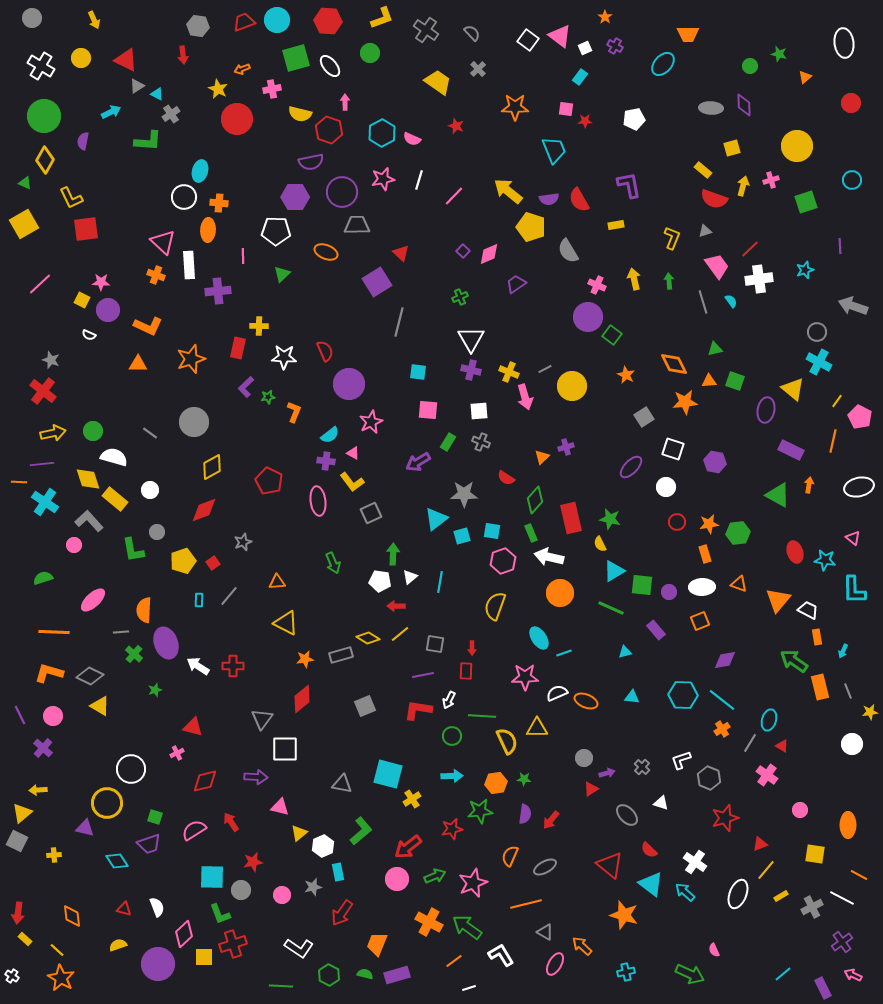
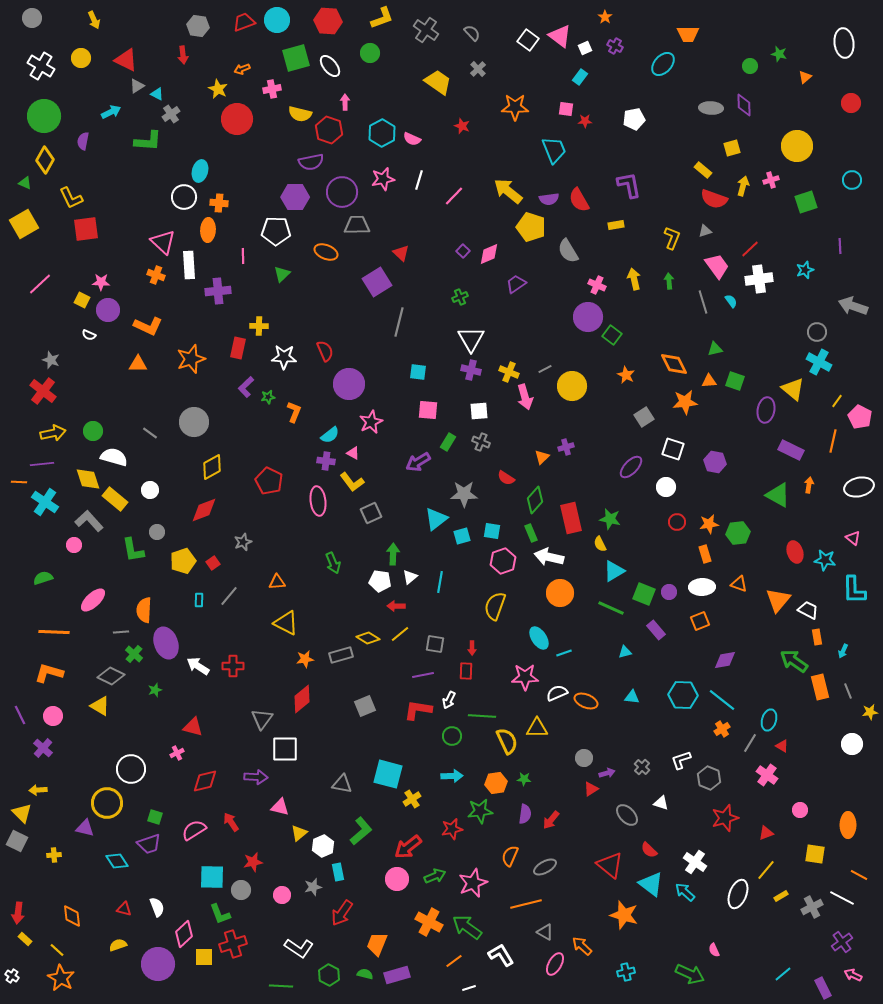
red star at (456, 126): moved 6 px right
green square at (642, 585): moved 2 px right, 9 px down; rotated 15 degrees clockwise
gray diamond at (90, 676): moved 21 px right
yellow triangle at (22, 813): rotated 35 degrees counterclockwise
red triangle at (760, 844): moved 6 px right, 11 px up
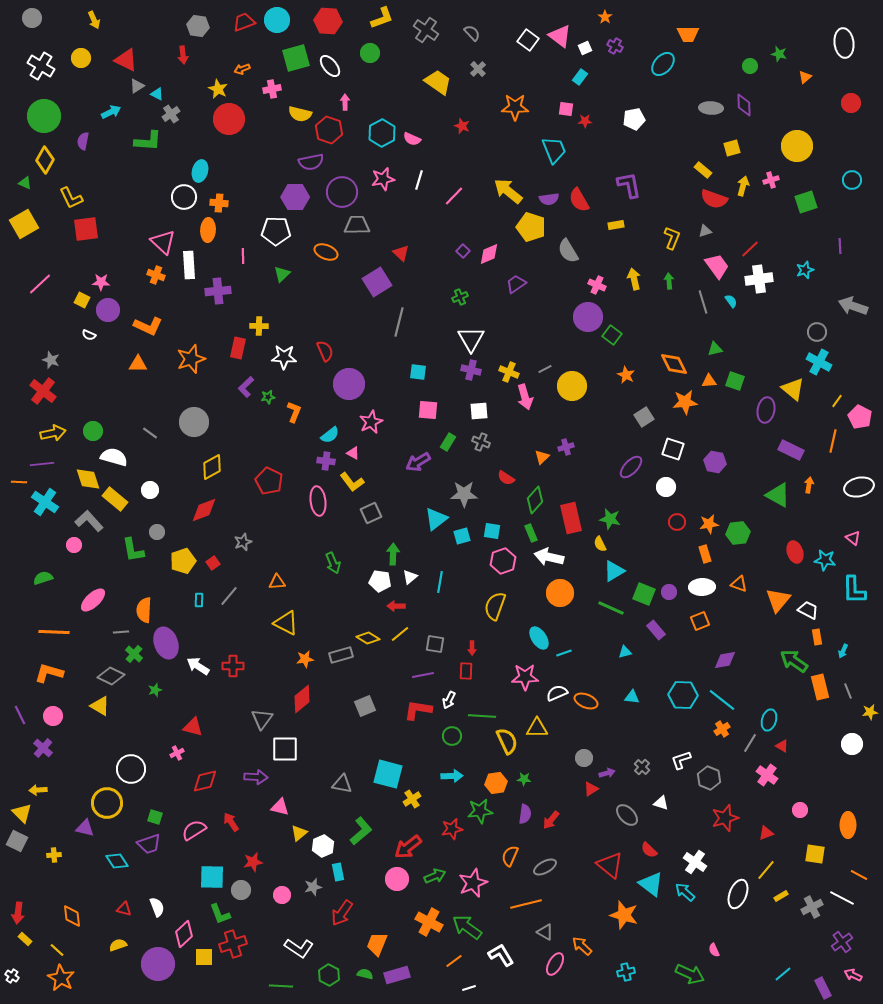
red circle at (237, 119): moved 8 px left
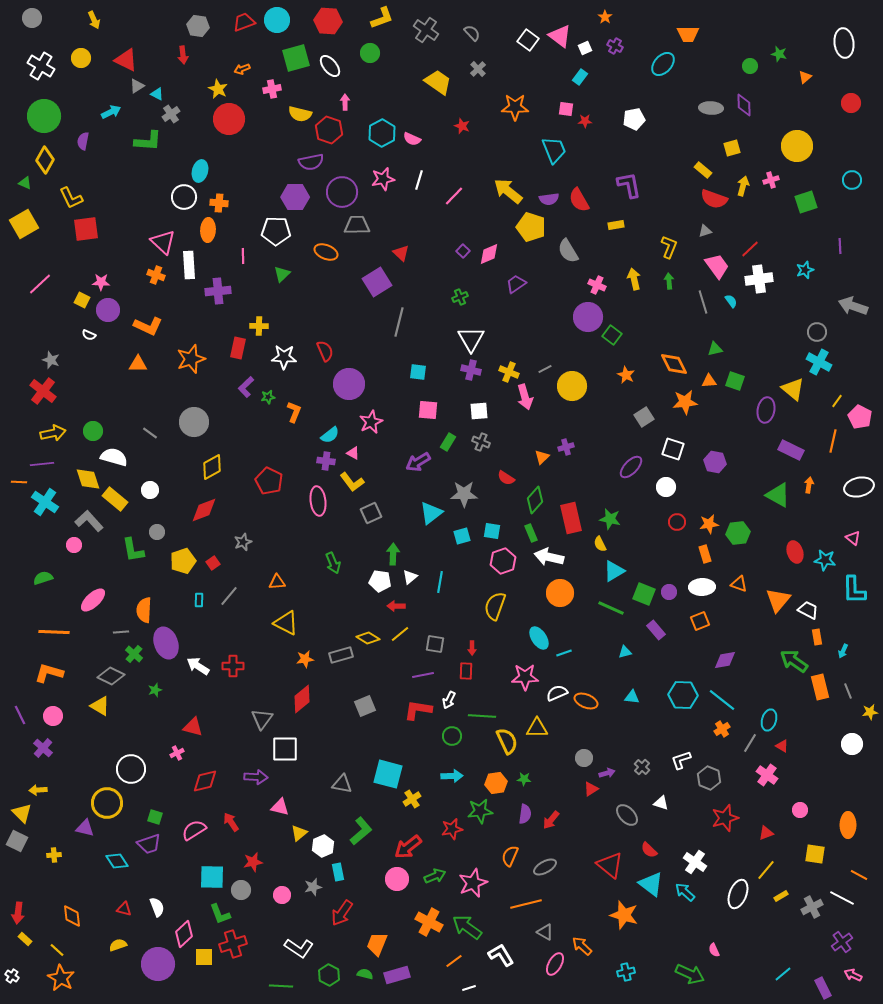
yellow L-shape at (672, 238): moved 3 px left, 9 px down
cyan triangle at (436, 519): moved 5 px left, 6 px up
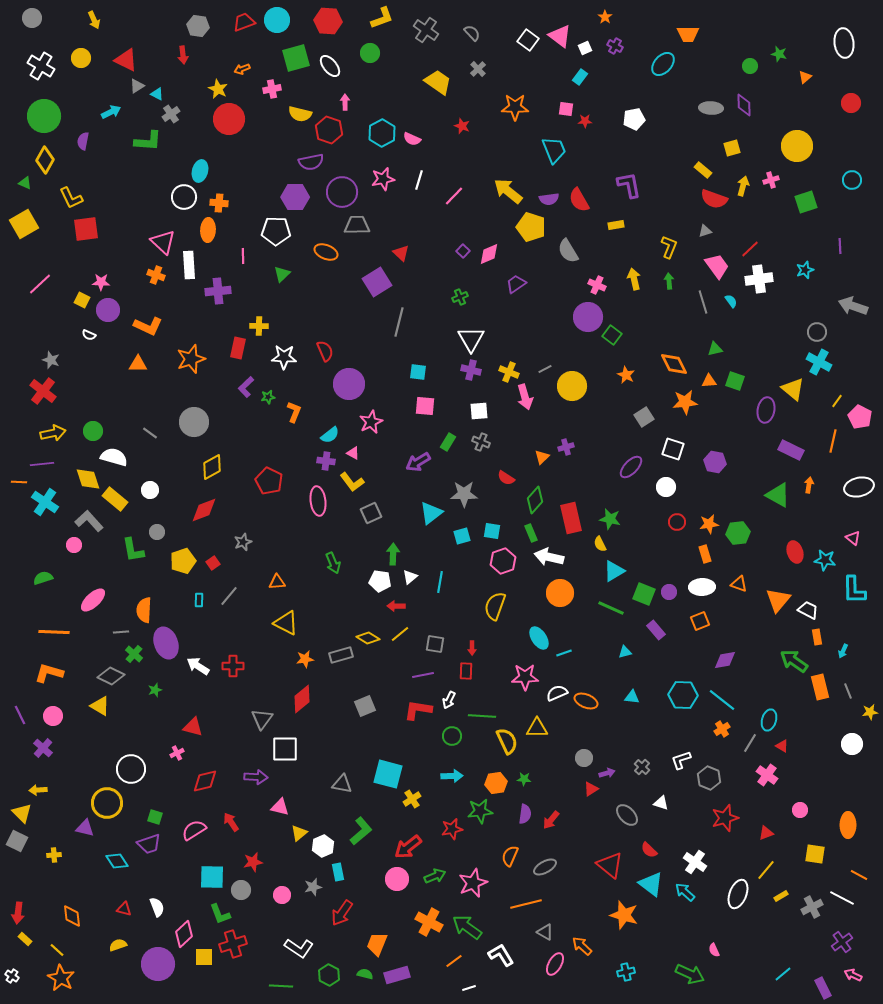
pink square at (428, 410): moved 3 px left, 4 px up
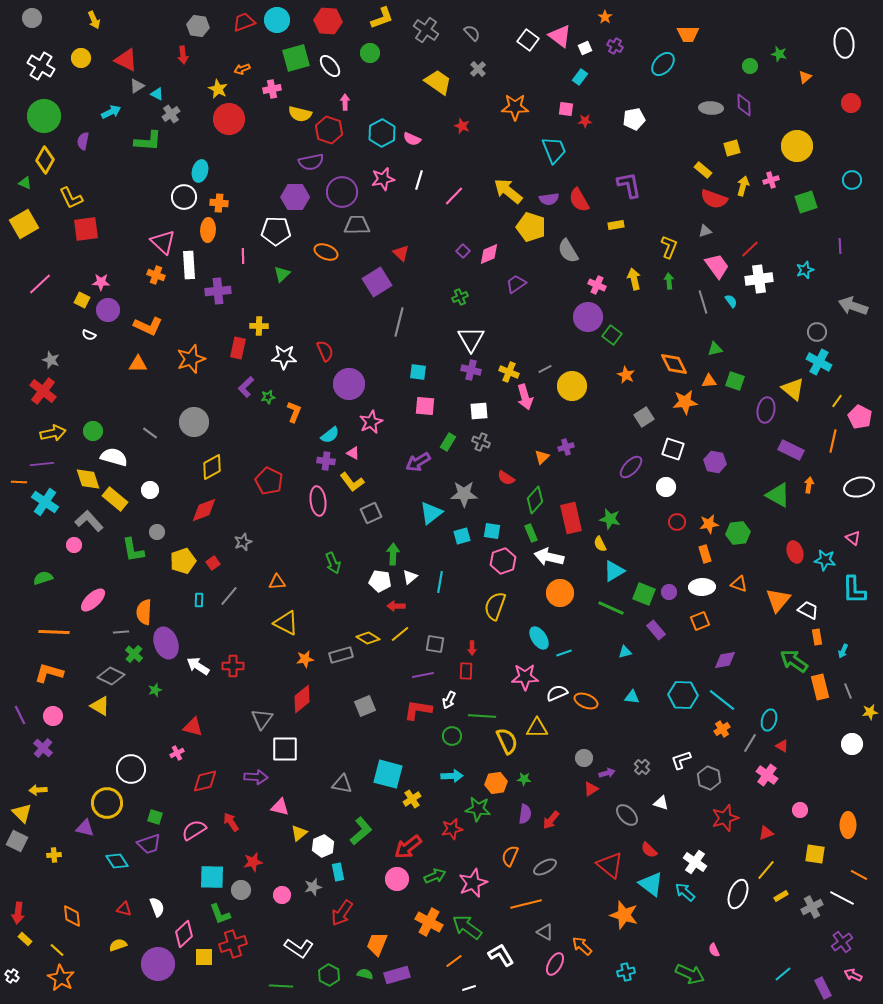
orange semicircle at (144, 610): moved 2 px down
green star at (480, 811): moved 2 px left, 2 px up; rotated 15 degrees clockwise
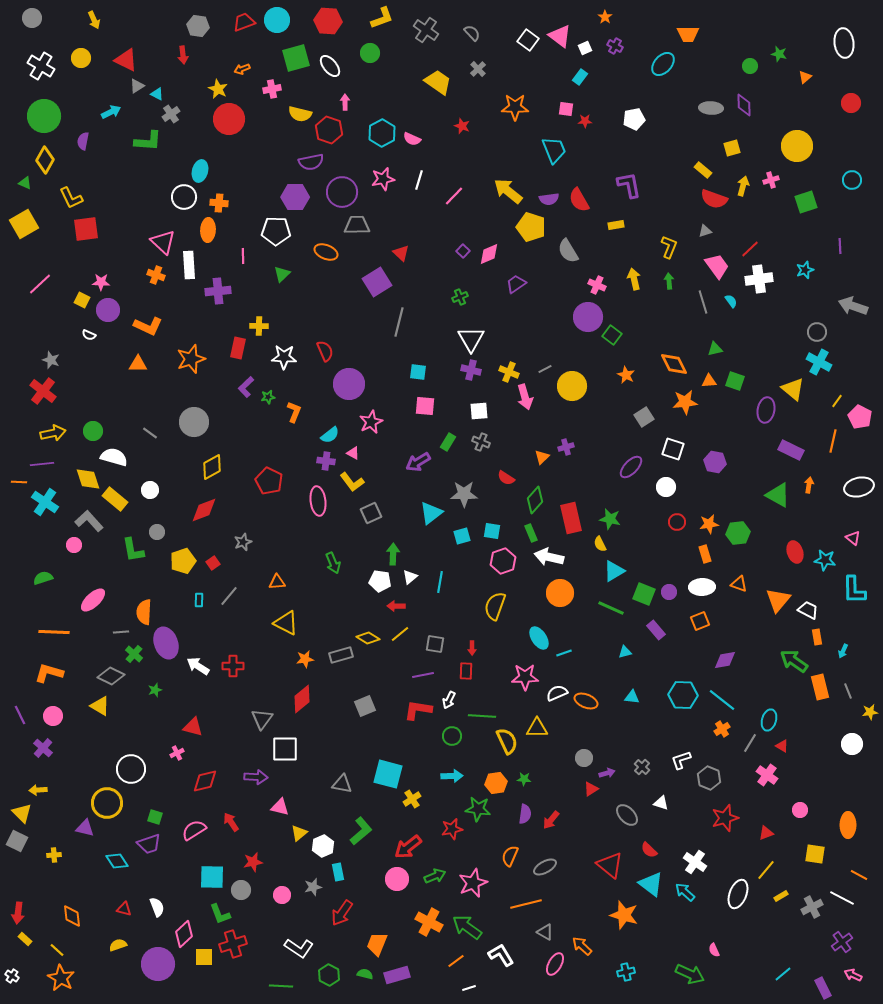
orange line at (454, 961): moved 2 px right
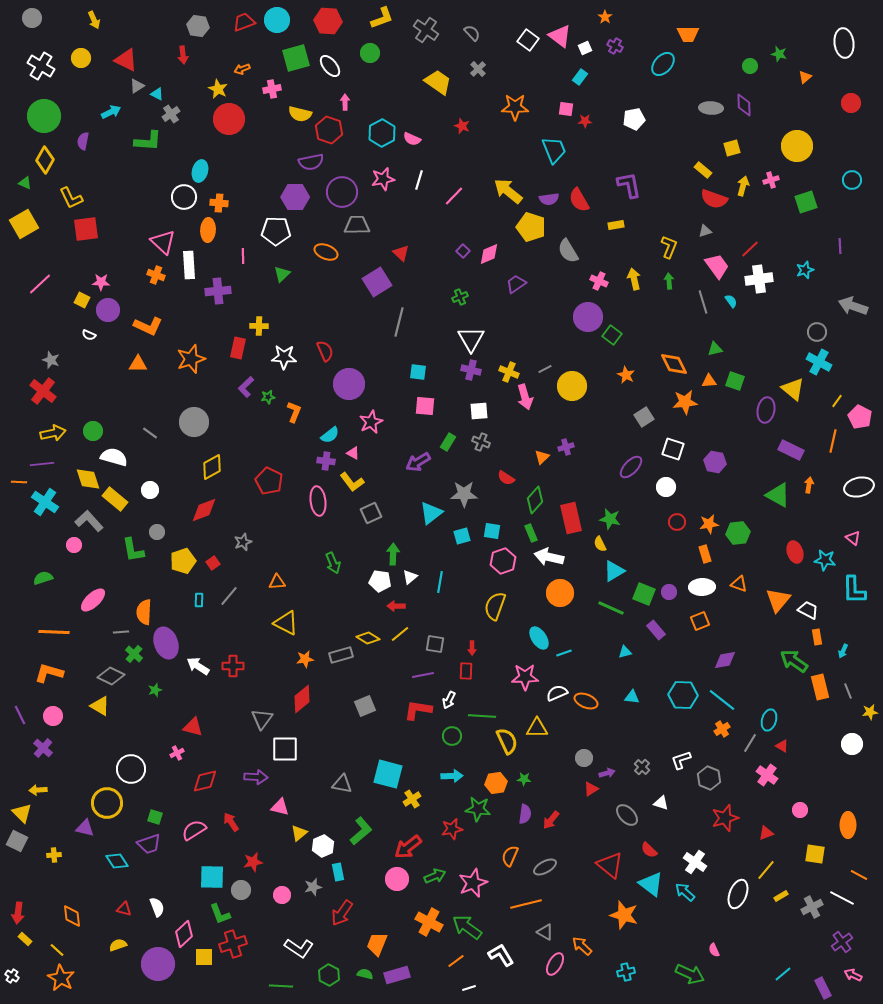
pink cross at (597, 285): moved 2 px right, 4 px up
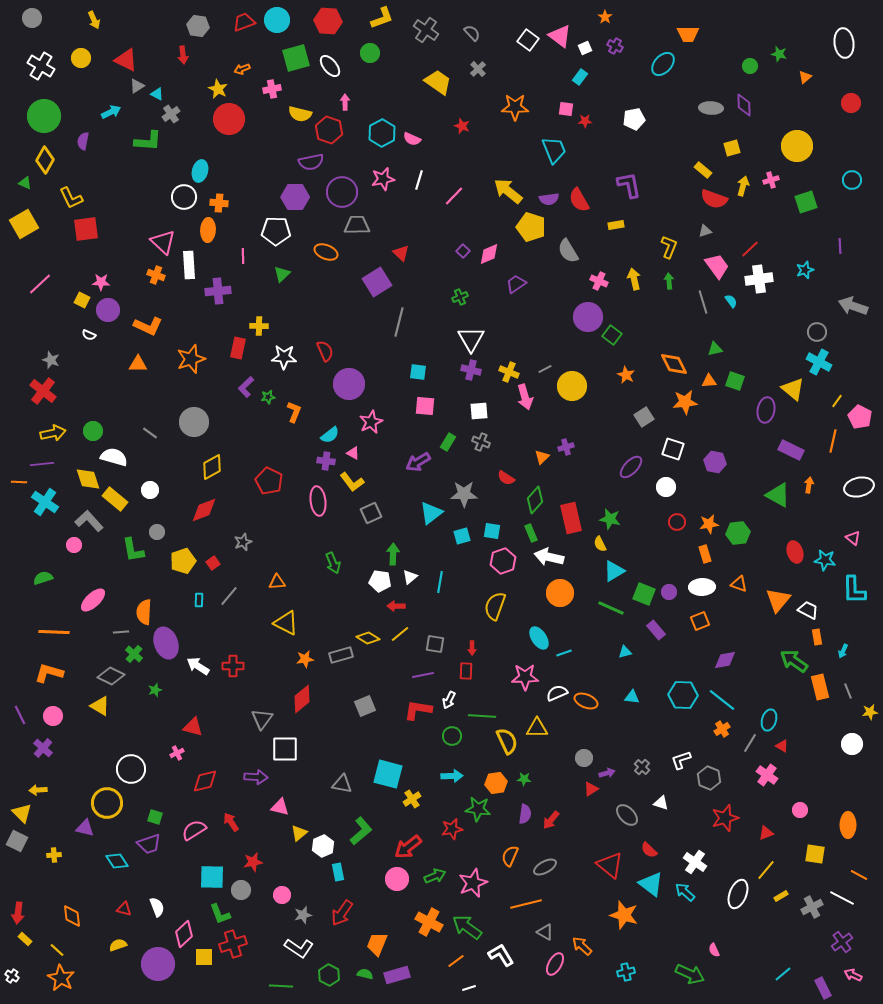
gray star at (313, 887): moved 10 px left, 28 px down
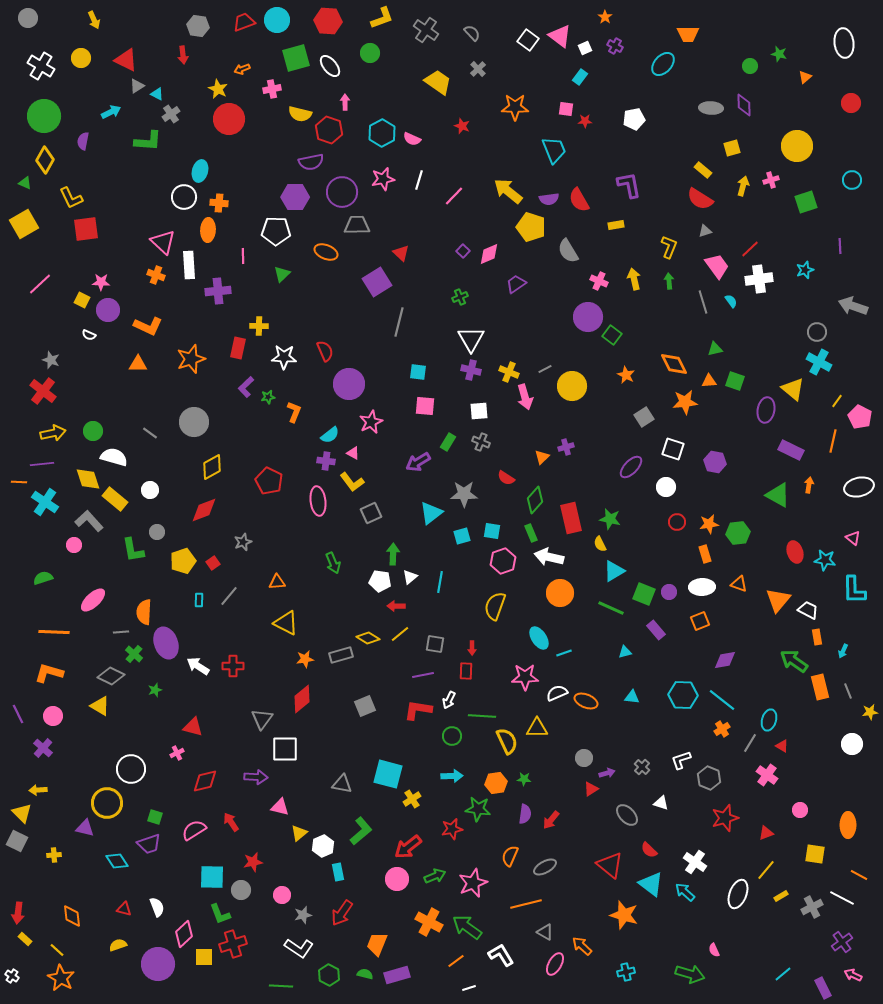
gray circle at (32, 18): moved 4 px left
red semicircle at (714, 199): moved 14 px left; rotated 12 degrees clockwise
purple line at (20, 715): moved 2 px left, 1 px up
green arrow at (690, 974): rotated 8 degrees counterclockwise
